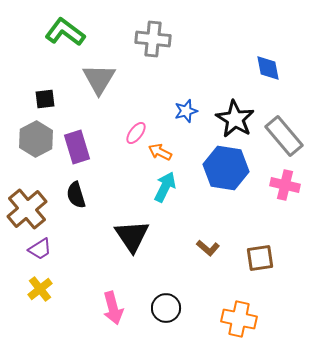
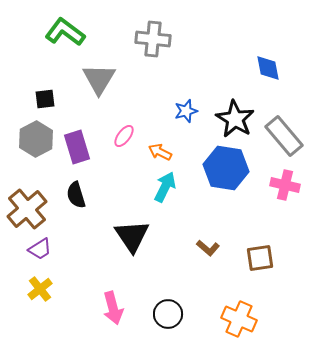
pink ellipse: moved 12 px left, 3 px down
black circle: moved 2 px right, 6 px down
orange cross: rotated 12 degrees clockwise
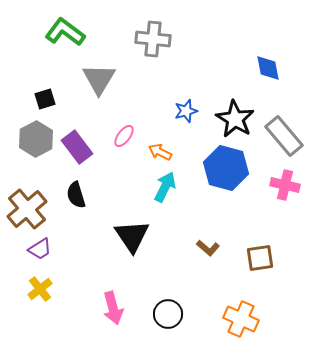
black square: rotated 10 degrees counterclockwise
purple rectangle: rotated 20 degrees counterclockwise
blue hexagon: rotated 6 degrees clockwise
orange cross: moved 2 px right
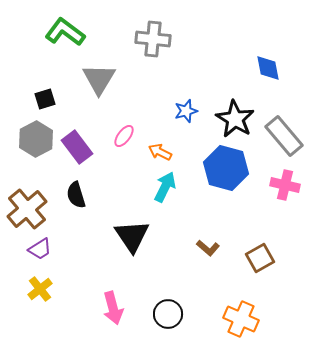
brown square: rotated 20 degrees counterclockwise
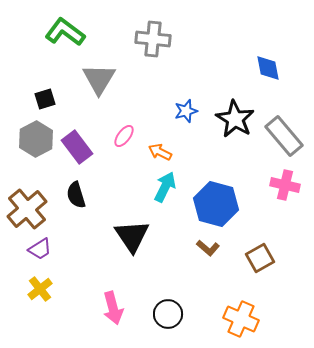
blue hexagon: moved 10 px left, 36 px down
